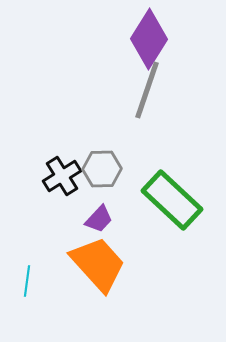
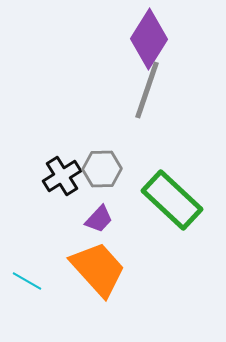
orange trapezoid: moved 5 px down
cyan line: rotated 68 degrees counterclockwise
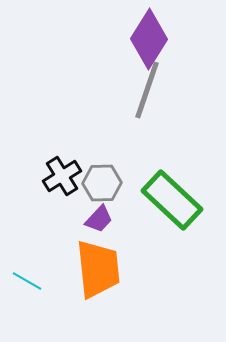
gray hexagon: moved 14 px down
orange trapezoid: rotated 36 degrees clockwise
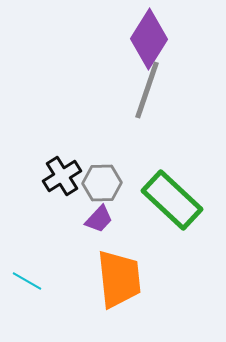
orange trapezoid: moved 21 px right, 10 px down
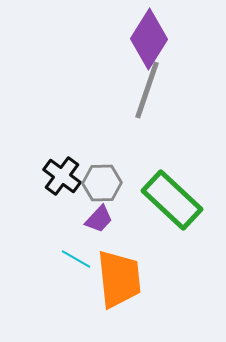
black cross: rotated 21 degrees counterclockwise
cyan line: moved 49 px right, 22 px up
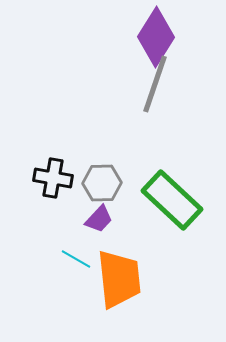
purple diamond: moved 7 px right, 2 px up
gray line: moved 8 px right, 6 px up
black cross: moved 9 px left, 2 px down; rotated 27 degrees counterclockwise
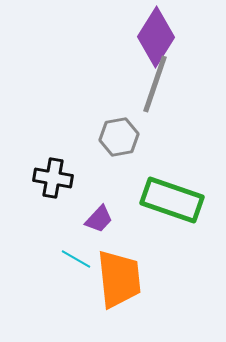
gray hexagon: moved 17 px right, 46 px up; rotated 9 degrees counterclockwise
green rectangle: rotated 24 degrees counterclockwise
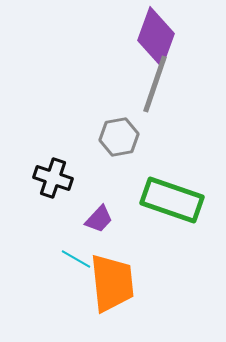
purple diamond: rotated 12 degrees counterclockwise
black cross: rotated 9 degrees clockwise
orange trapezoid: moved 7 px left, 4 px down
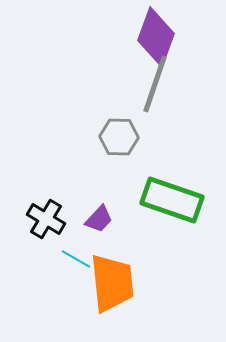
gray hexagon: rotated 12 degrees clockwise
black cross: moved 7 px left, 41 px down; rotated 12 degrees clockwise
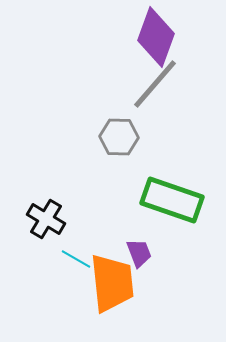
gray line: rotated 22 degrees clockwise
purple trapezoid: moved 40 px right, 34 px down; rotated 64 degrees counterclockwise
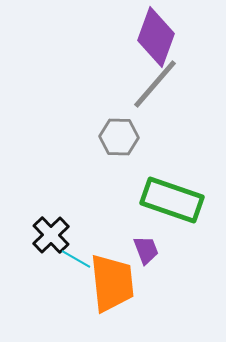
black cross: moved 5 px right, 16 px down; rotated 15 degrees clockwise
purple trapezoid: moved 7 px right, 3 px up
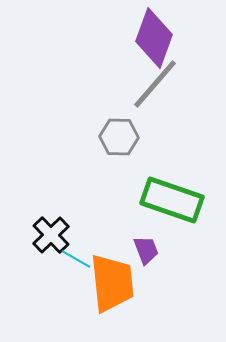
purple diamond: moved 2 px left, 1 px down
